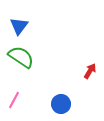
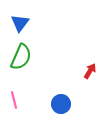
blue triangle: moved 1 px right, 3 px up
green semicircle: rotated 80 degrees clockwise
pink line: rotated 42 degrees counterclockwise
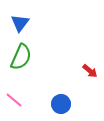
red arrow: rotated 98 degrees clockwise
pink line: rotated 36 degrees counterclockwise
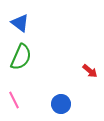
blue triangle: rotated 30 degrees counterclockwise
pink line: rotated 24 degrees clockwise
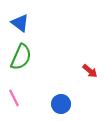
pink line: moved 2 px up
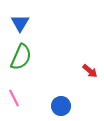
blue triangle: rotated 24 degrees clockwise
blue circle: moved 2 px down
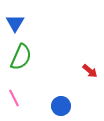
blue triangle: moved 5 px left
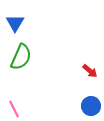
pink line: moved 11 px down
blue circle: moved 30 px right
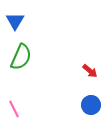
blue triangle: moved 2 px up
blue circle: moved 1 px up
